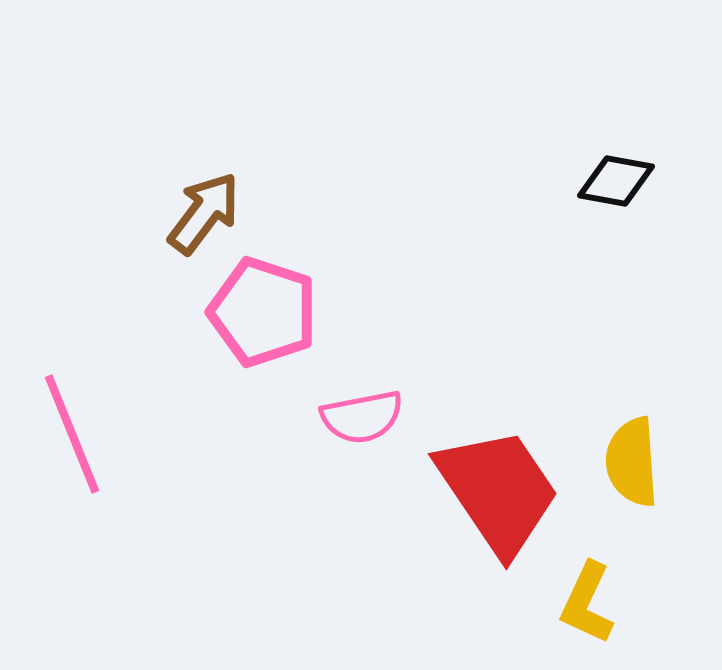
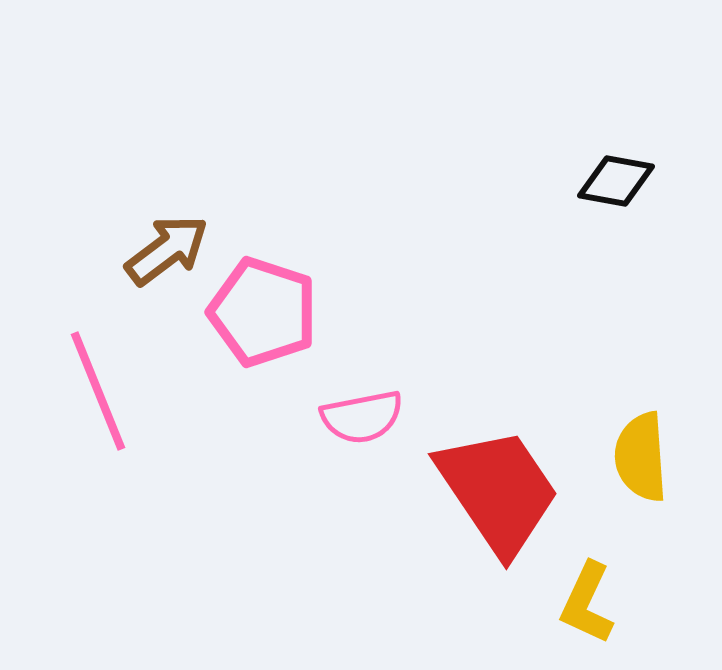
brown arrow: moved 37 px left, 37 px down; rotated 16 degrees clockwise
pink line: moved 26 px right, 43 px up
yellow semicircle: moved 9 px right, 5 px up
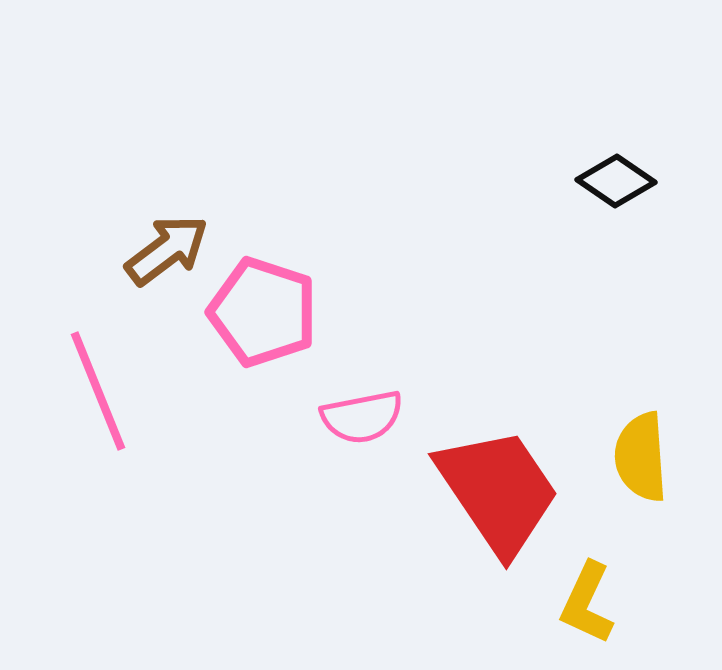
black diamond: rotated 24 degrees clockwise
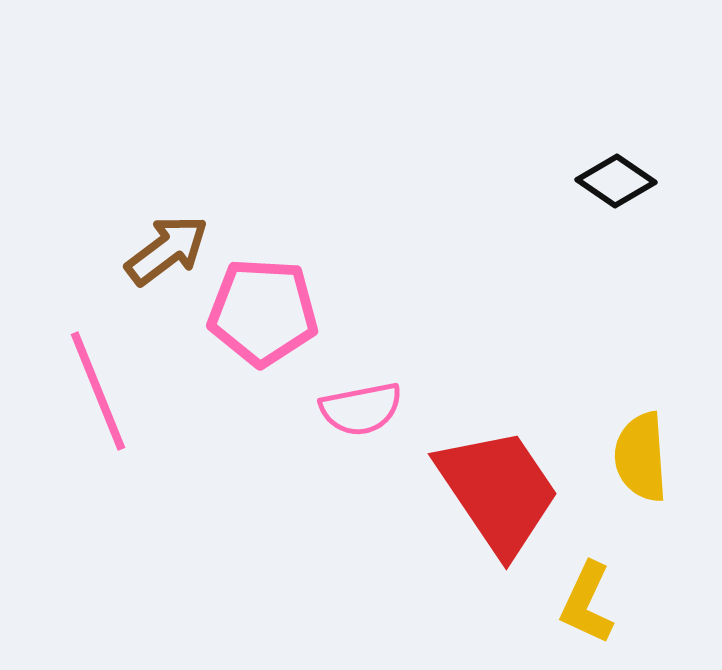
pink pentagon: rotated 15 degrees counterclockwise
pink semicircle: moved 1 px left, 8 px up
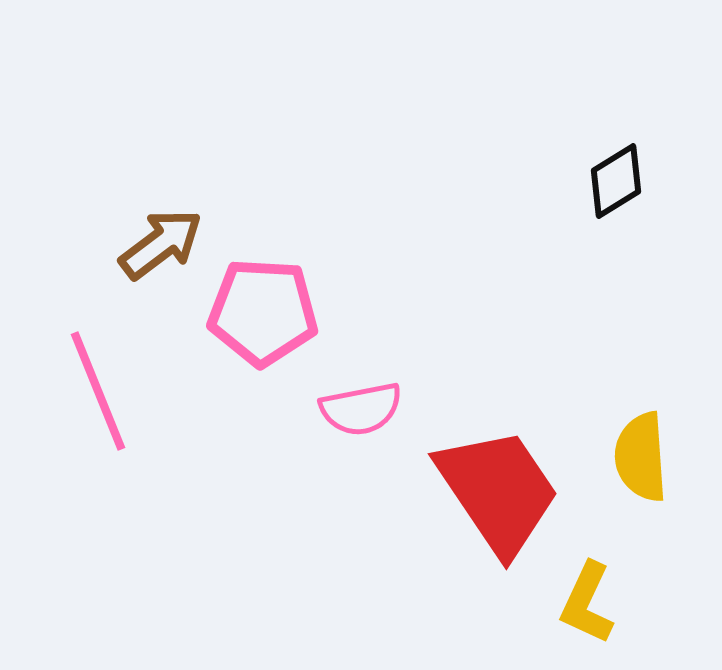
black diamond: rotated 66 degrees counterclockwise
brown arrow: moved 6 px left, 6 px up
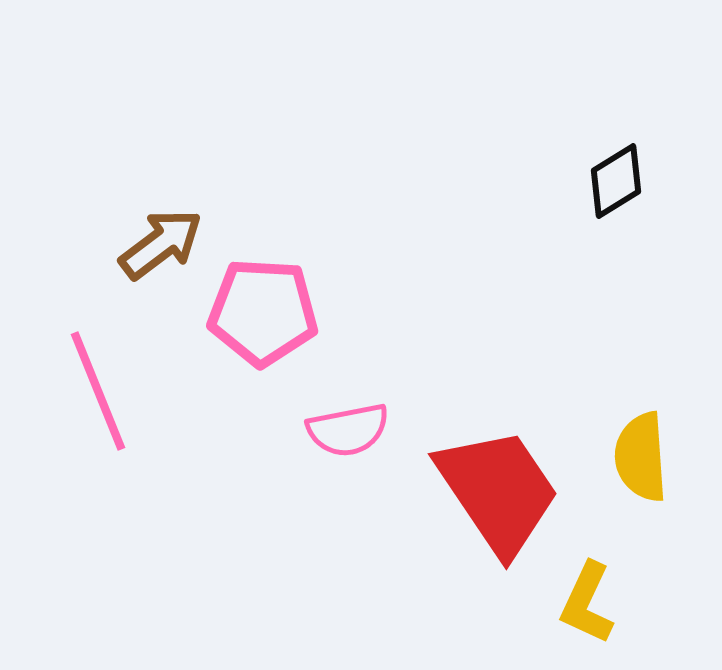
pink semicircle: moved 13 px left, 21 px down
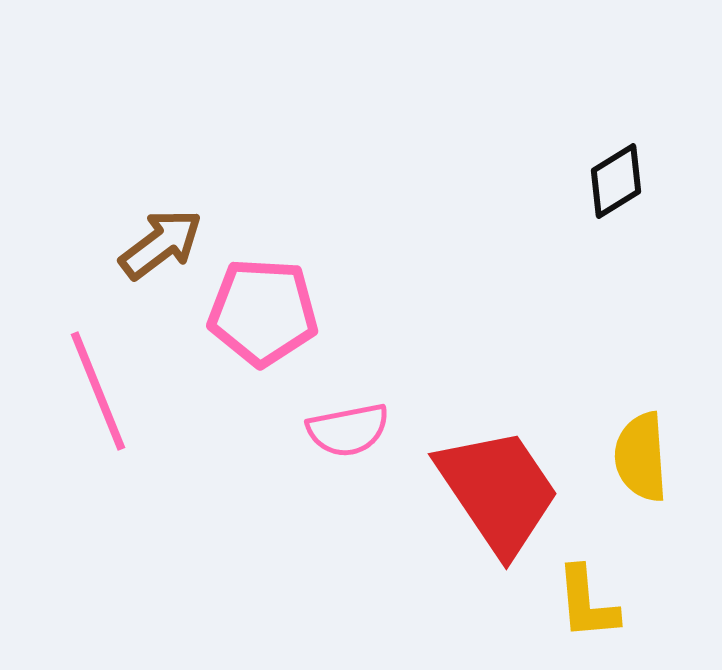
yellow L-shape: rotated 30 degrees counterclockwise
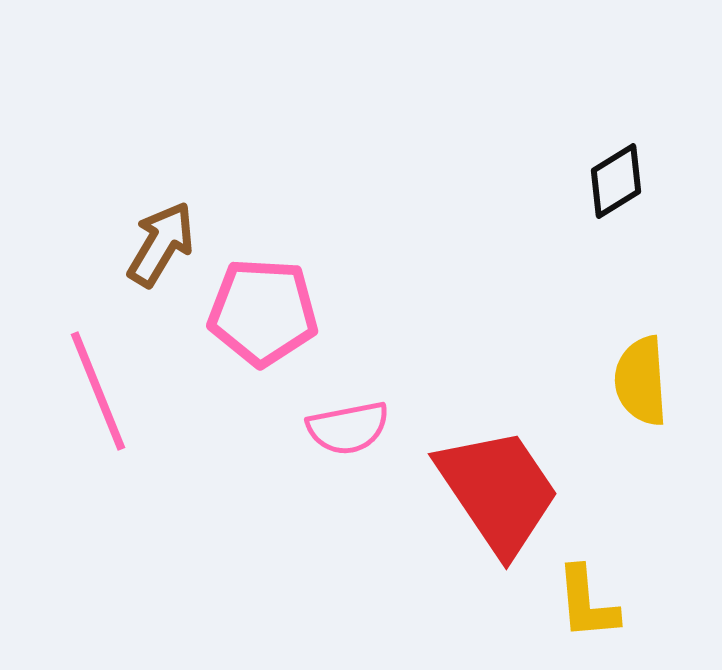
brown arrow: rotated 22 degrees counterclockwise
pink semicircle: moved 2 px up
yellow semicircle: moved 76 px up
